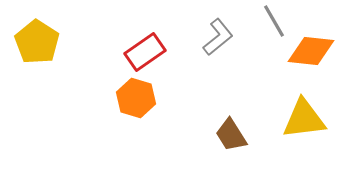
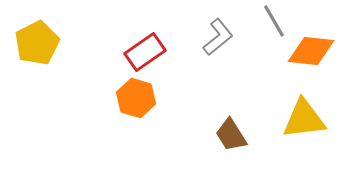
yellow pentagon: moved 1 px down; rotated 12 degrees clockwise
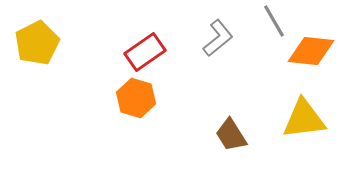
gray L-shape: moved 1 px down
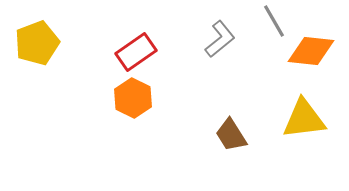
gray L-shape: moved 2 px right, 1 px down
yellow pentagon: rotated 6 degrees clockwise
red rectangle: moved 9 px left
orange hexagon: moved 3 px left; rotated 9 degrees clockwise
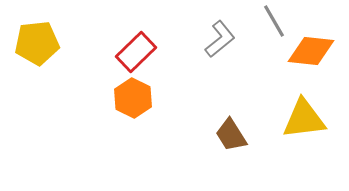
yellow pentagon: rotated 15 degrees clockwise
red rectangle: rotated 9 degrees counterclockwise
